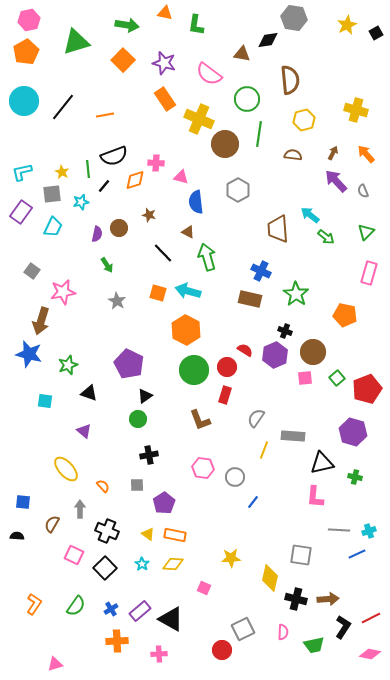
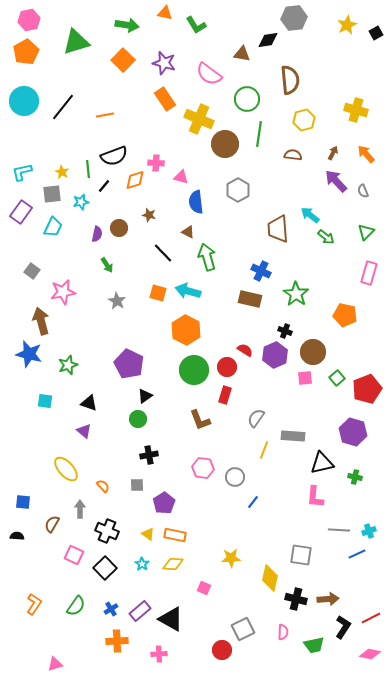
gray hexagon at (294, 18): rotated 15 degrees counterclockwise
green L-shape at (196, 25): rotated 40 degrees counterclockwise
brown arrow at (41, 321): rotated 148 degrees clockwise
black triangle at (89, 393): moved 10 px down
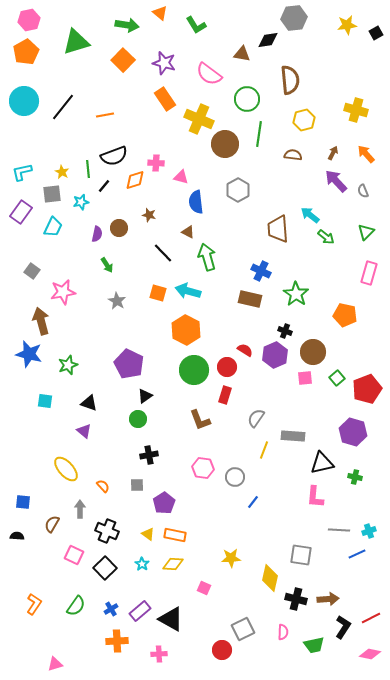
orange triangle at (165, 13): moved 5 px left; rotated 28 degrees clockwise
yellow star at (347, 25): rotated 18 degrees clockwise
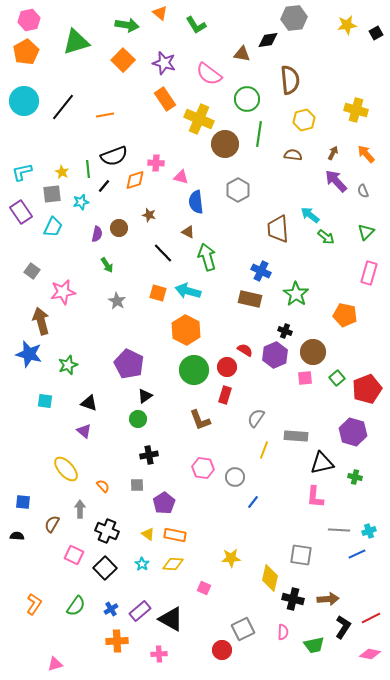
purple rectangle at (21, 212): rotated 70 degrees counterclockwise
gray rectangle at (293, 436): moved 3 px right
black cross at (296, 599): moved 3 px left
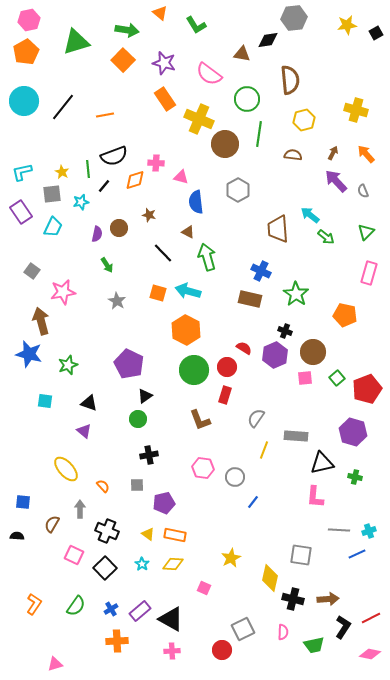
green arrow at (127, 25): moved 5 px down
red semicircle at (245, 350): moved 1 px left, 2 px up
purple pentagon at (164, 503): rotated 20 degrees clockwise
yellow star at (231, 558): rotated 24 degrees counterclockwise
pink cross at (159, 654): moved 13 px right, 3 px up
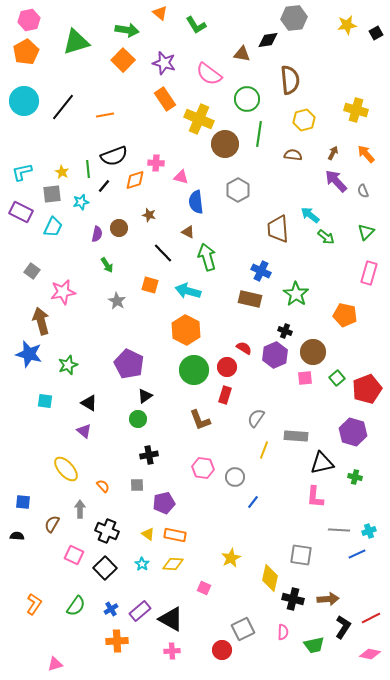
purple rectangle at (21, 212): rotated 30 degrees counterclockwise
orange square at (158, 293): moved 8 px left, 8 px up
black triangle at (89, 403): rotated 12 degrees clockwise
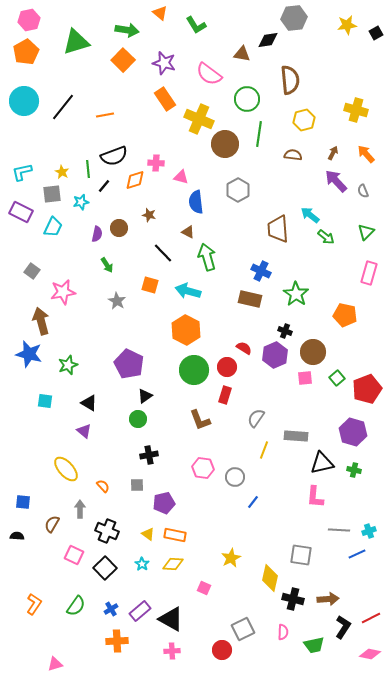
green cross at (355, 477): moved 1 px left, 7 px up
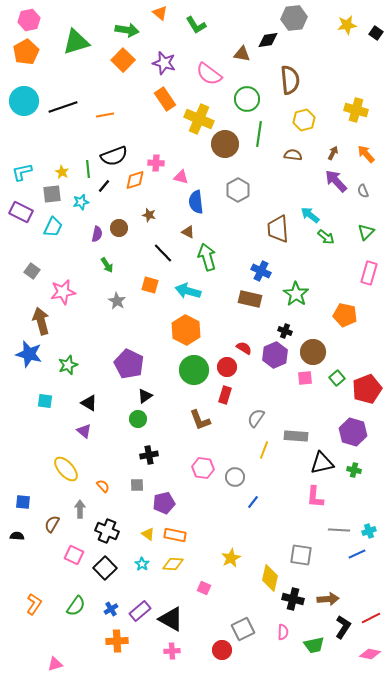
black square at (376, 33): rotated 24 degrees counterclockwise
black line at (63, 107): rotated 32 degrees clockwise
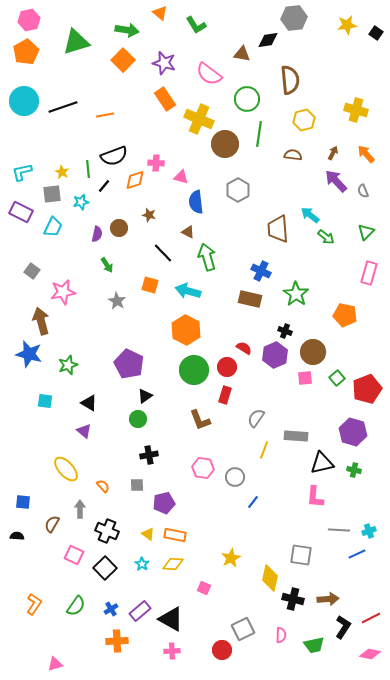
pink semicircle at (283, 632): moved 2 px left, 3 px down
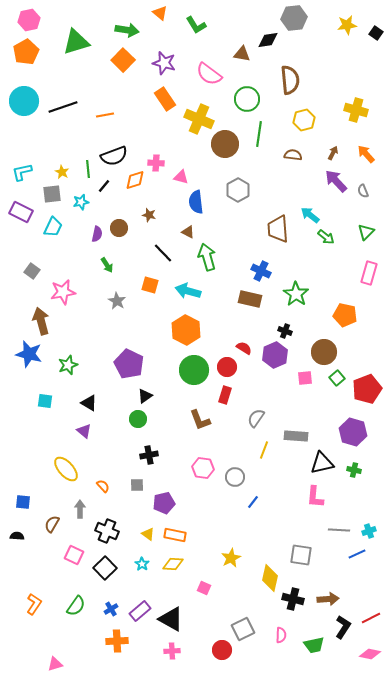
brown circle at (313, 352): moved 11 px right
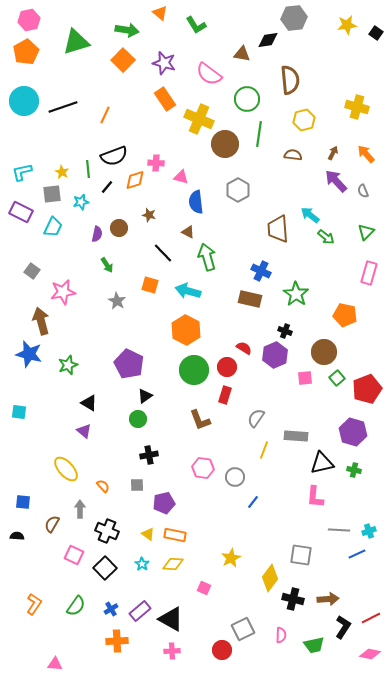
yellow cross at (356, 110): moved 1 px right, 3 px up
orange line at (105, 115): rotated 54 degrees counterclockwise
black line at (104, 186): moved 3 px right, 1 px down
cyan square at (45, 401): moved 26 px left, 11 px down
yellow diamond at (270, 578): rotated 24 degrees clockwise
pink triangle at (55, 664): rotated 21 degrees clockwise
